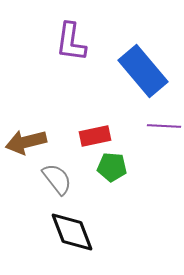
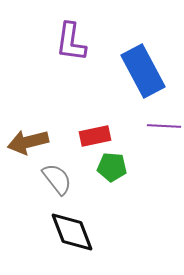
blue rectangle: rotated 12 degrees clockwise
brown arrow: moved 2 px right
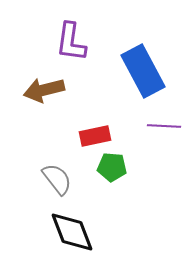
brown arrow: moved 16 px right, 52 px up
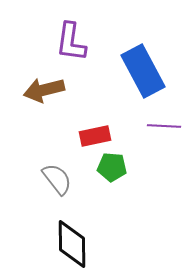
black diamond: moved 12 px down; rotated 21 degrees clockwise
